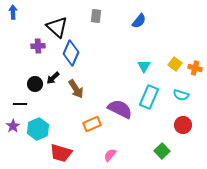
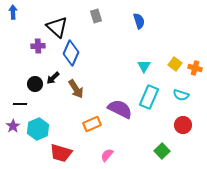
gray rectangle: rotated 24 degrees counterclockwise
blue semicircle: rotated 56 degrees counterclockwise
pink semicircle: moved 3 px left
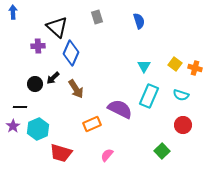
gray rectangle: moved 1 px right, 1 px down
cyan rectangle: moved 1 px up
black line: moved 3 px down
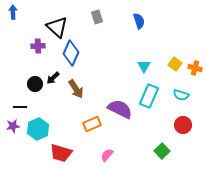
purple star: rotated 24 degrees clockwise
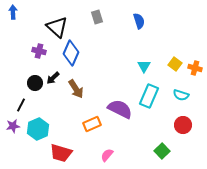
purple cross: moved 1 px right, 5 px down; rotated 16 degrees clockwise
black circle: moved 1 px up
black line: moved 1 px right, 2 px up; rotated 64 degrees counterclockwise
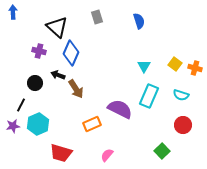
black arrow: moved 5 px right, 3 px up; rotated 64 degrees clockwise
cyan hexagon: moved 5 px up
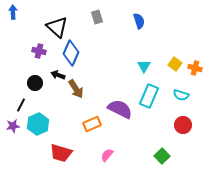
green square: moved 5 px down
